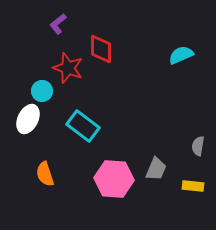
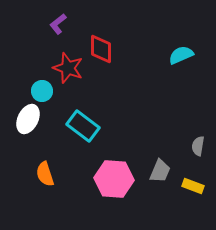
gray trapezoid: moved 4 px right, 2 px down
yellow rectangle: rotated 15 degrees clockwise
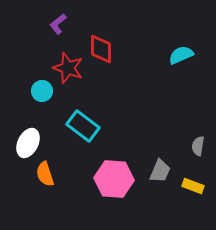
white ellipse: moved 24 px down
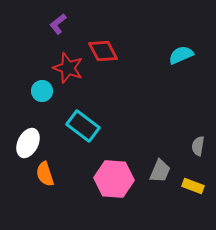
red diamond: moved 2 px right, 2 px down; rotated 28 degrees counterclockwise
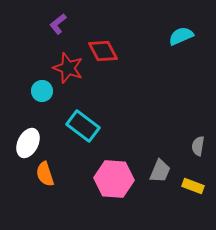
cyan semicircle: moved 19 px up
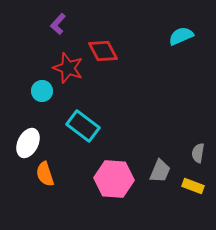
purple L-shape: rotated 10 degrees counterclockwise
gray semicircle: moved 7 px down
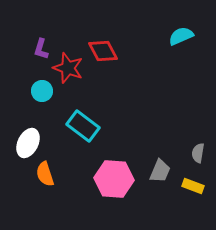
purple L-shape: moved 17 px left, 25 px down; rotated 25 degrees counterclockwise
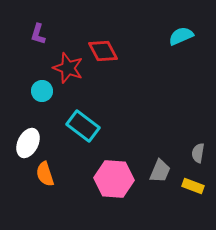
purple L-shape: moved 3 px left, 15 px up
